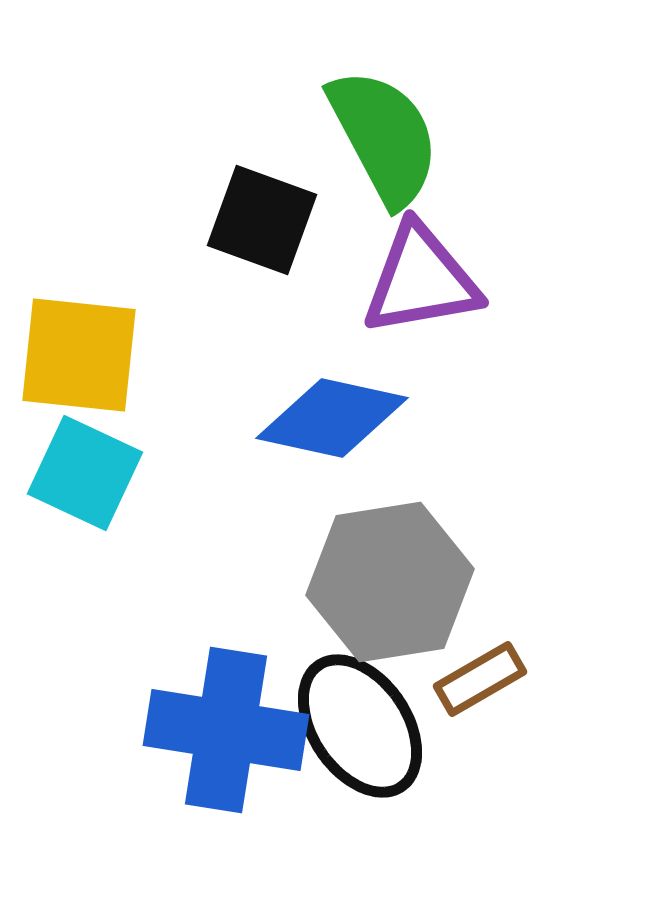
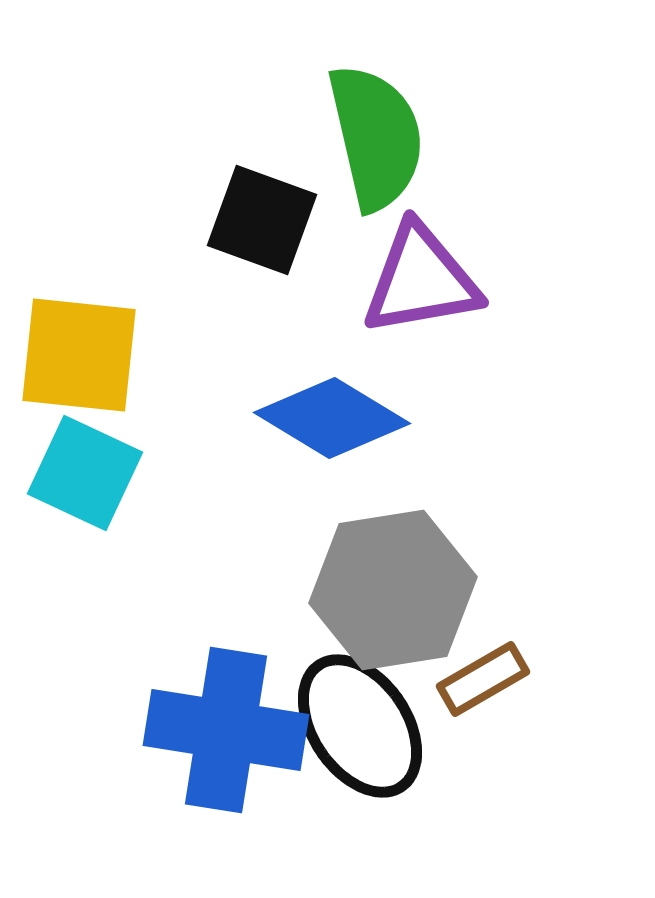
green semicircle: moved 8 px left; rotated 15 degrees clockwise
blue diamond: rotated 19 degrees clockwise
gray hexagon: moved 3 px right, 8 px down
brown rectangle: moved 3 px right
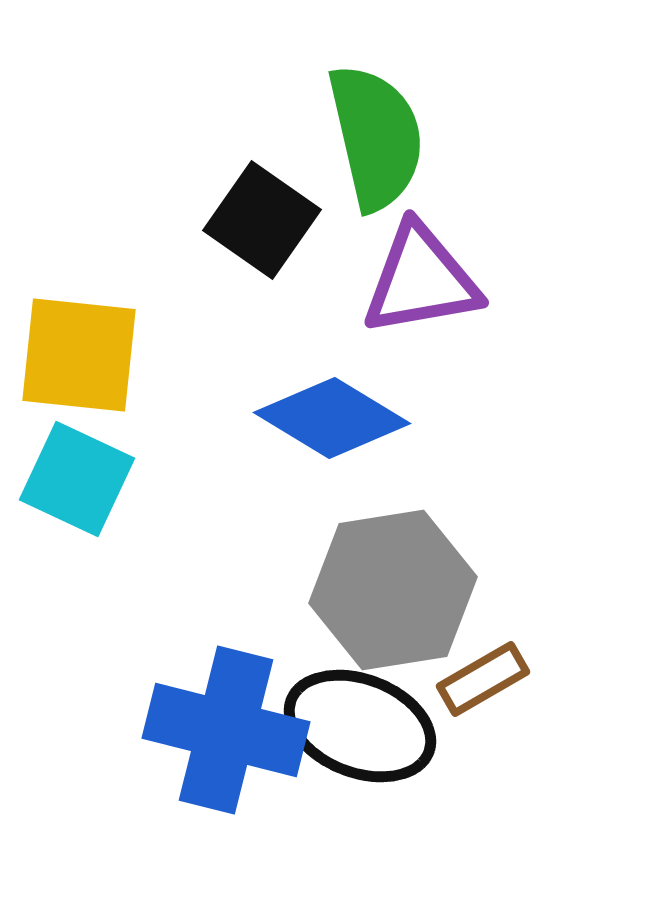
black square: rotated 15 degrees clockwise
cyan square: moved 8 px left, 6 px down
black ellipse: rotated 35 degrees counterclockwise
blue cross: rotated 5 degrees clockwise
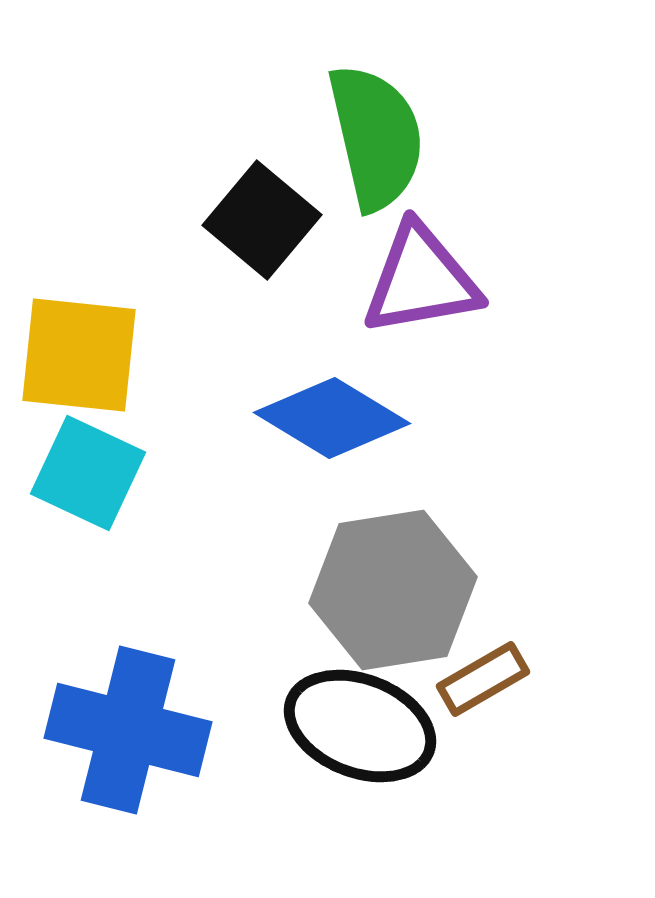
black square: rotated 5 degrees clockwise
cyan square: moved 11 px right, 6 px up
blue cross: moved 98 px left
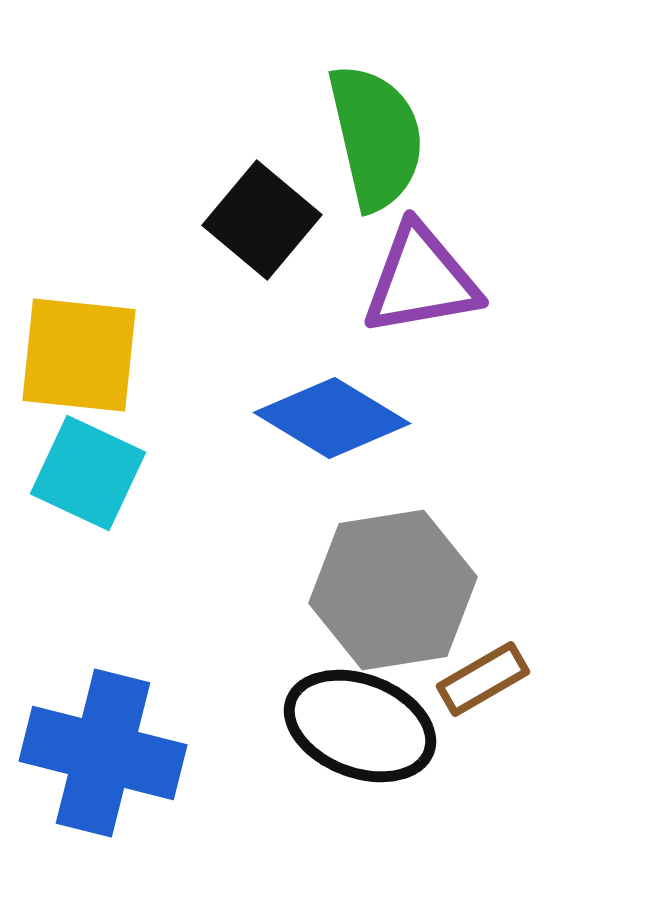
blue cross: moved 25 px left, 23 px down
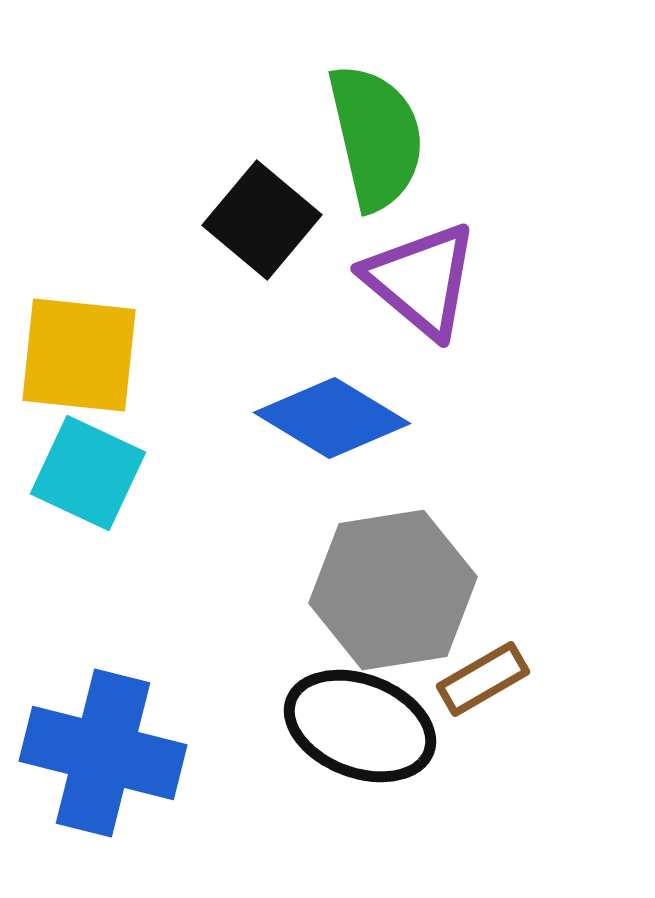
purple triangle: rotated 50 degrees clockwise
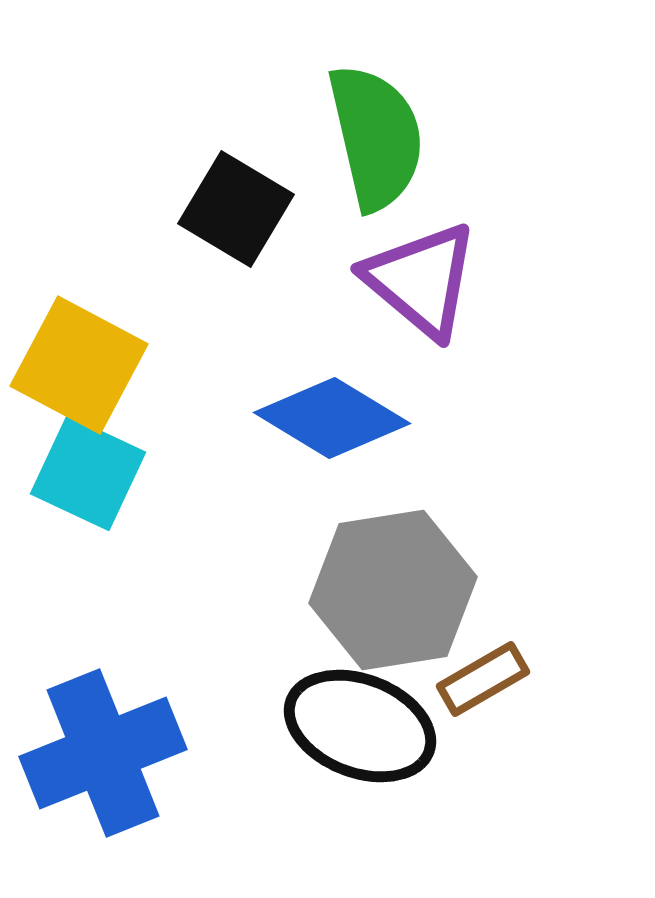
black square: moved 26 px left, 11 px up; rotated 9 degrees counterclockwise
yellow square: moved 10 px down; rotated 22 degrees clockwise
blue cross: rotated 36 degrees counterclockwise
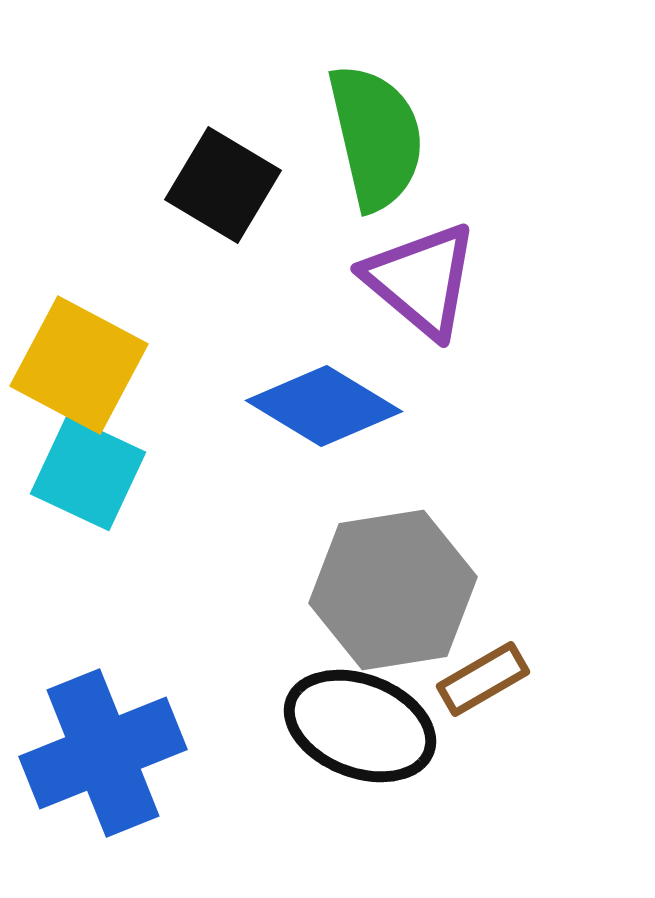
black square: moved 13 px left, 24 px up
blue diamond: moved 8 px left, 12 px up
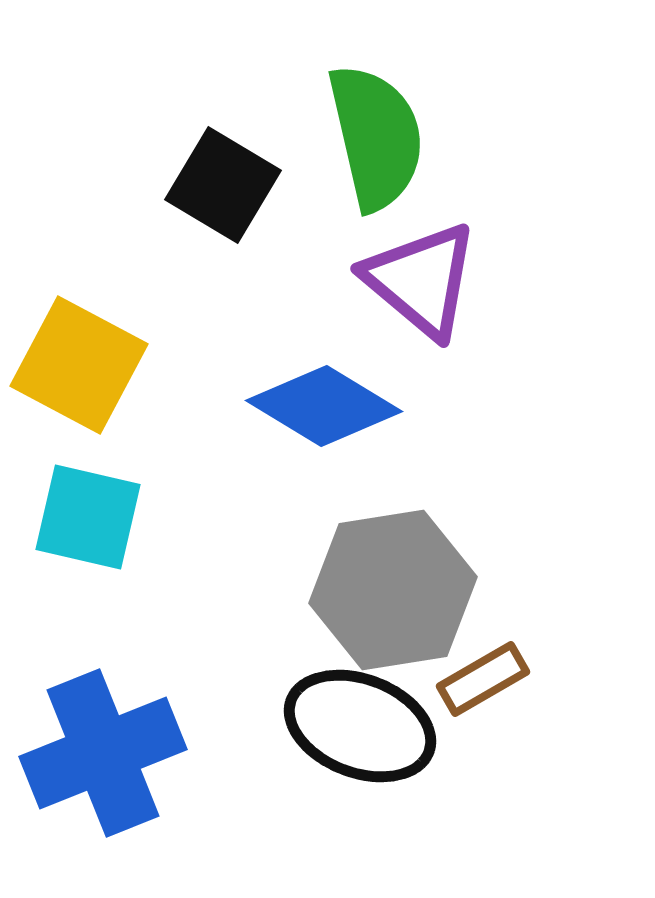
cyan square: moved 44 px down; rotated 12 degrees counterclockwise
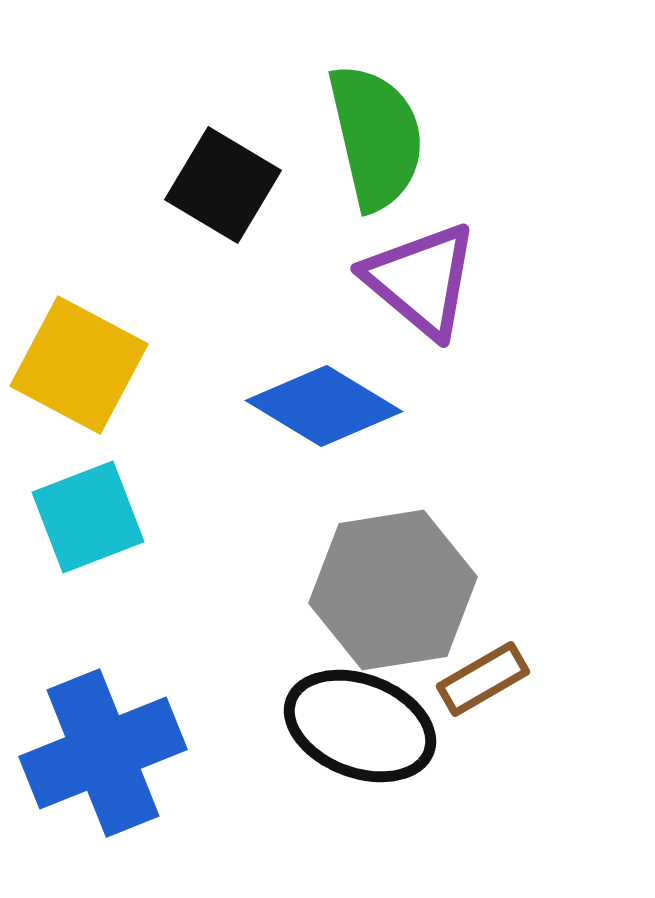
cyan square: rotated 34 degrees counterclockwise
